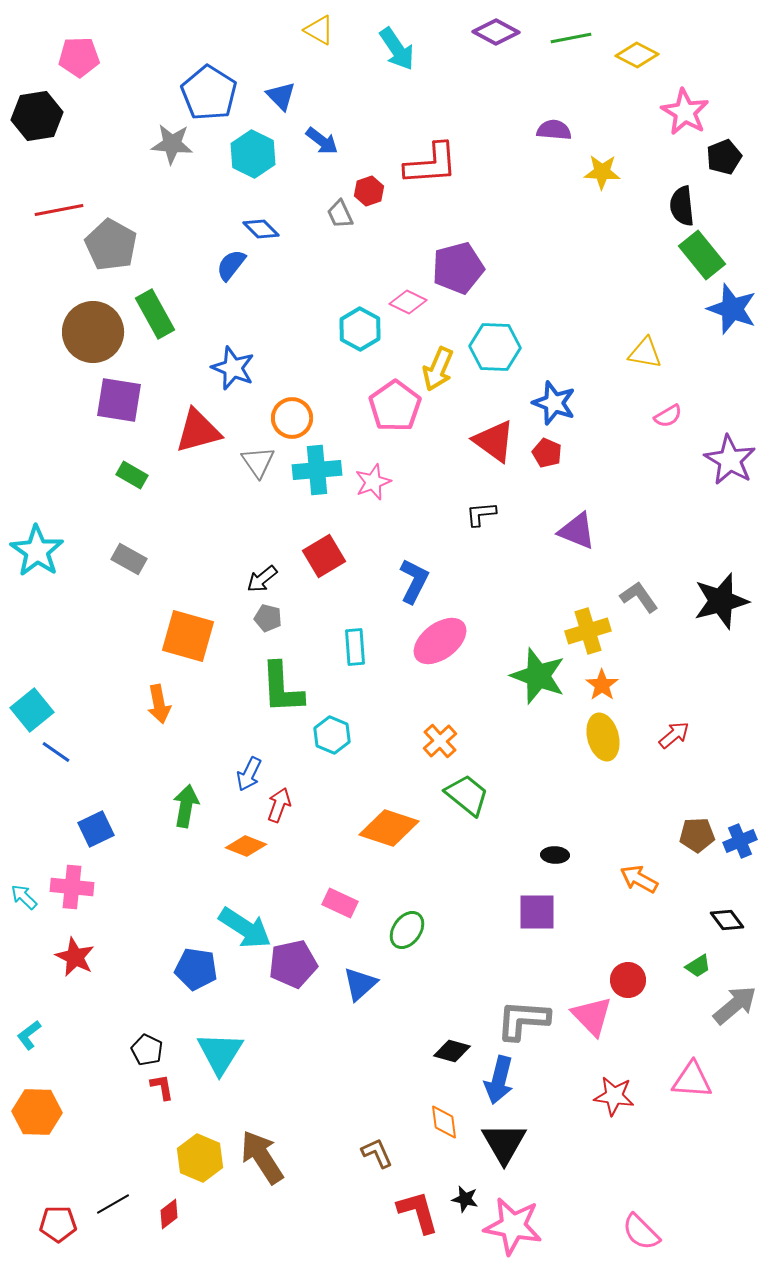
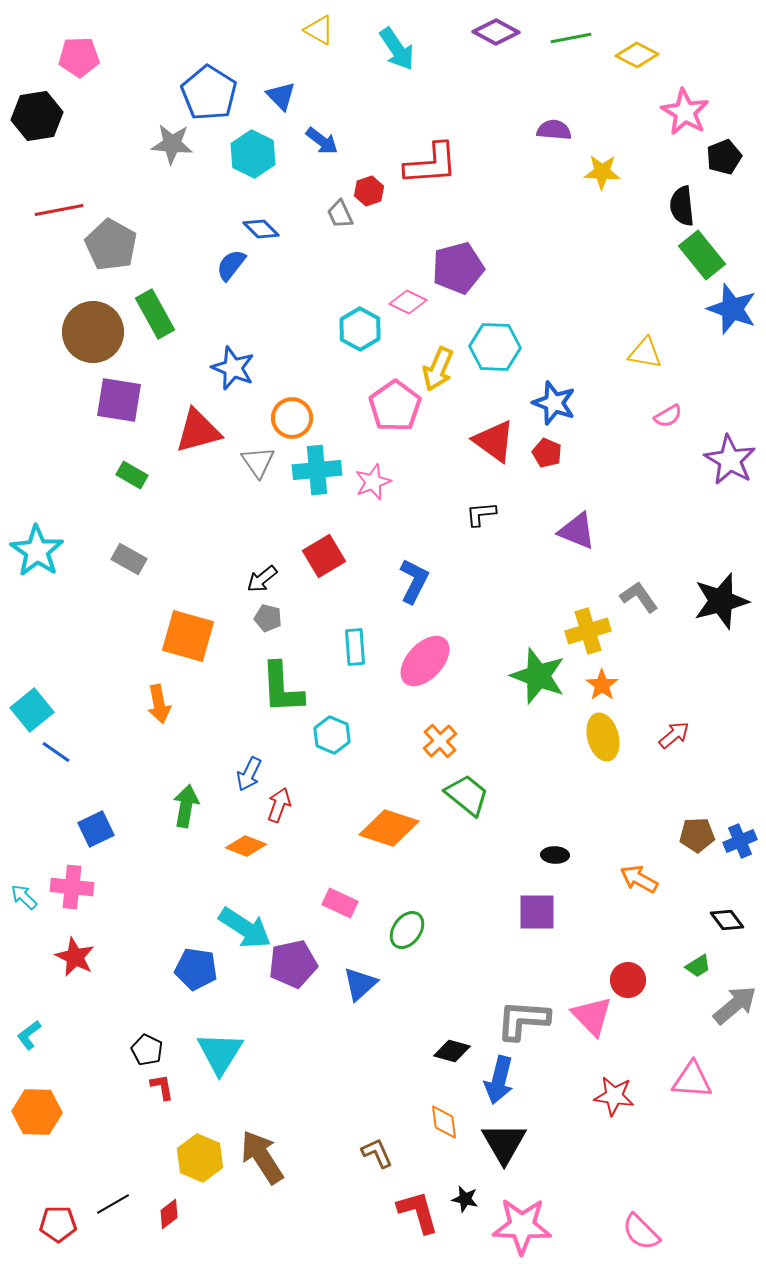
pink ellipse at (440, 641): moved 15 px left, 20 px down; rotated 10 degrees counterclockwise
pink star at (513, 1226): moved 9 px right; rotated 8 degrees counterclockwise
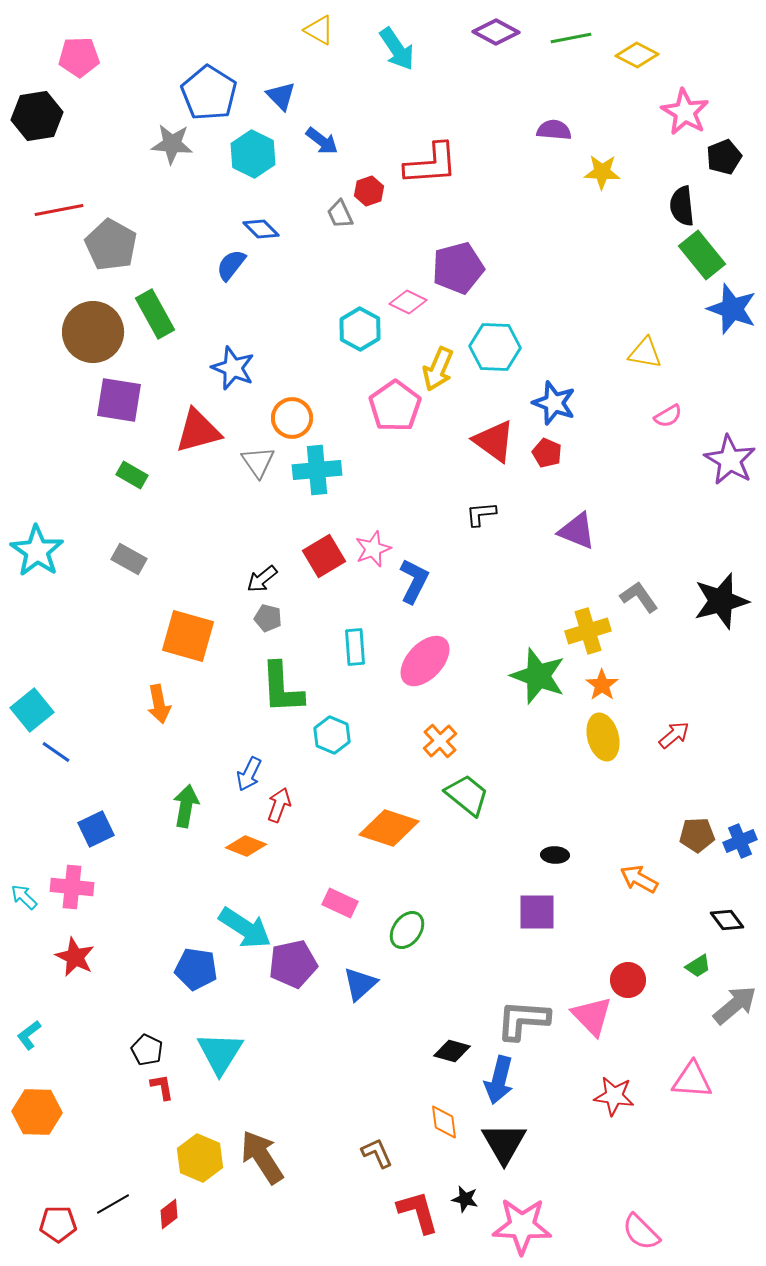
pink star at (373, 482): moved 67 px down
